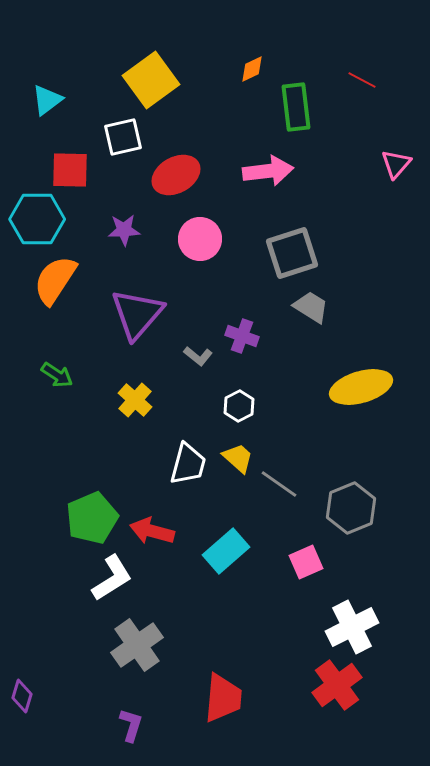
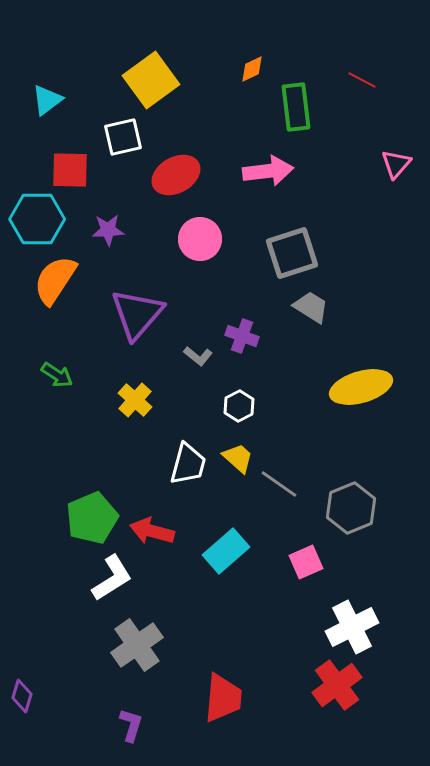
purple star: moved 16 px left
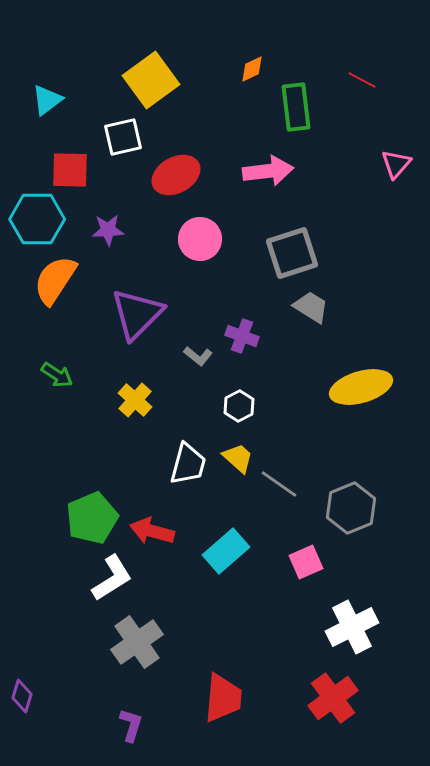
purple triangle: rotated 4 degrees clockwise
gray cross: moved 3 px up
red cross: moved 4 px left, 13 px down
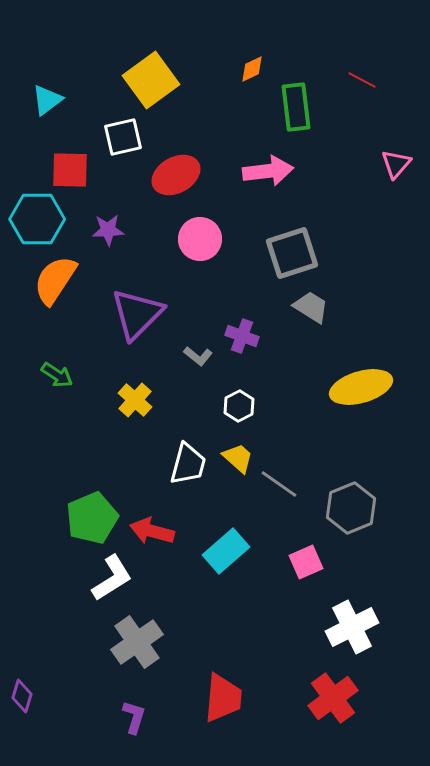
purple L-shape: moved 3 px right, 8 px up
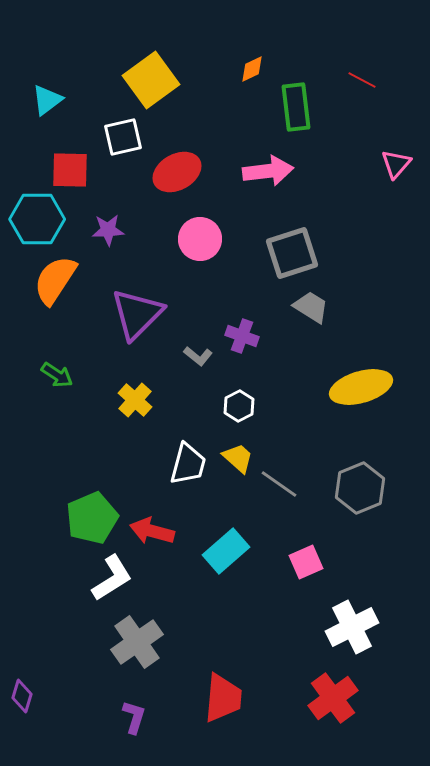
red ellipse: moved 1 px right, 3 px up
gray hexagon: moved 9 px right, 20 px up
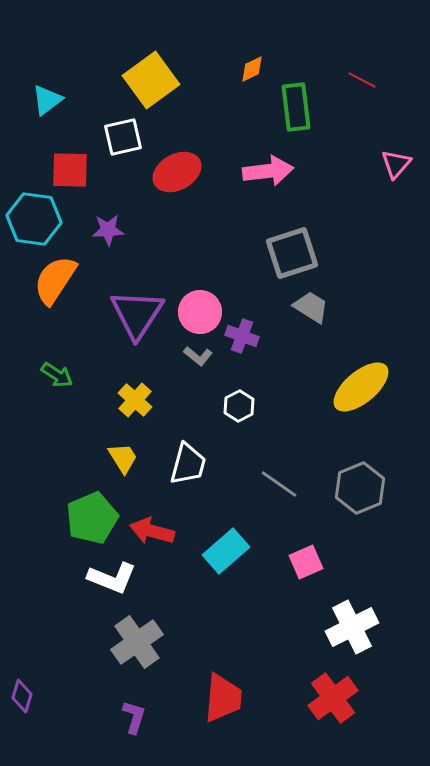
cyan hexagon: moved 3 px left; rotated 8 degrees clockwise
pink circle: moved 73 px down
purple triangle: rotated 12 degrees counterclockwise
yellow ellipse: rotated 24 degrees counterclockwise
yellow trapezoid: moved 115 px left; rotated 16 degrees clockwise
white L-shape: rotated 54 degrees clockwise
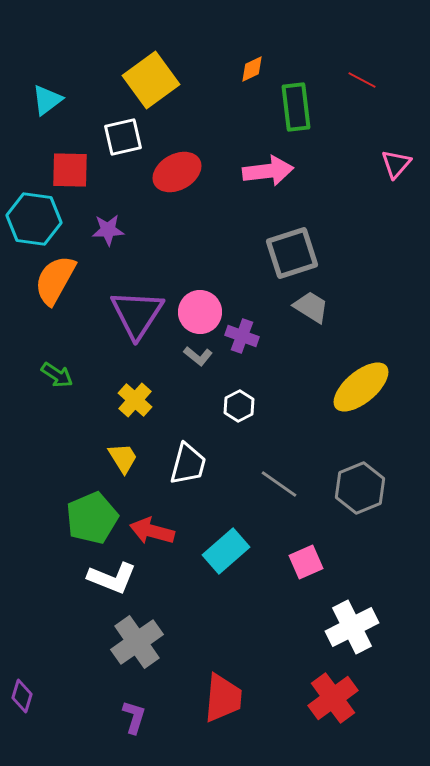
orange semicircle: rotated 4 degrees counterclockwise
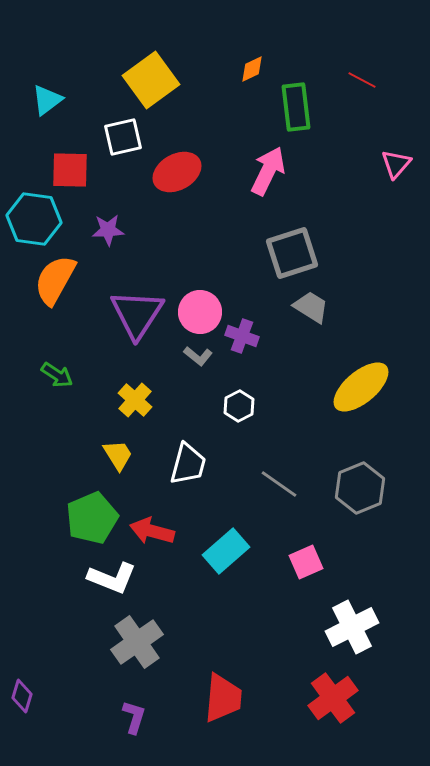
pink arrow: rotated 57 degrees counterclockwise
yellow trapezoid: moved 5 px left, 3 px up
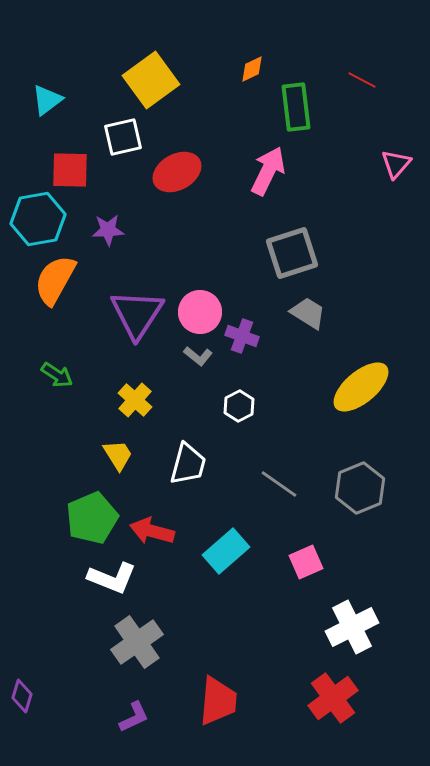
cyan hexagon: moved 4 px right; rotated 18 degrees counterclockwise
gray trapezoid: moved 3 px left, 6 px down
red trapezoid: moved 5 px left, 3 px down
purple L-shape: rotated 48 degrees clockwise
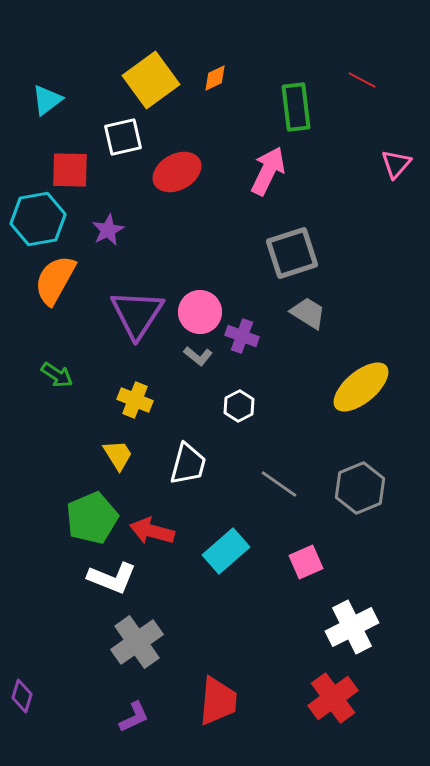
orange diamond: moved 37 px left, 9 px down
purple star: rotated 24 degrees counterclockwise
yellow cross: rotated 20 degrees counterclockwise
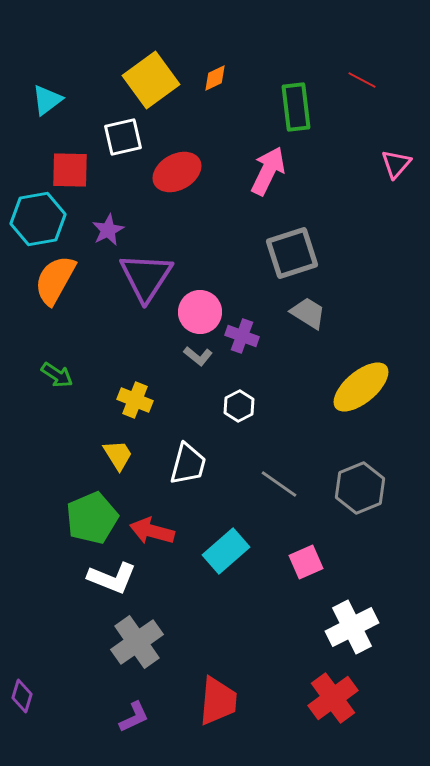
purple triangle: moved 9 px right, 37 px up
